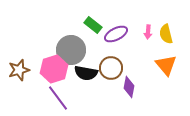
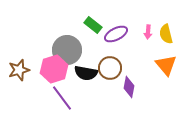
gray circle: moved 4 px left
brown circle: moved 1 px left
purple line: moved 4 px right
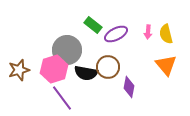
brown circle: moved 2 px left, 1 px up
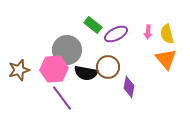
yellow semicircle: moved 1 px right
orange triangle: moved 6 px up
pink hexagon: rotated 12 degrees clockwise
